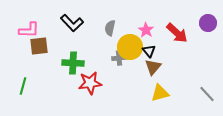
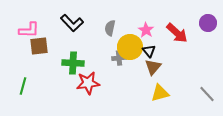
red star: moved 2 px left
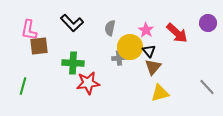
pink L-shape: rotated 100 degrees clockwise
gray line: moved 7 px up
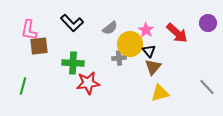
gray semicircle: rotated 140 degrees counterclockwise
yellow circle: moved 3 px up
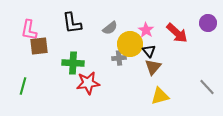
black L-shape: rotated 35 degrees clockwise
yellow triangle: moved 3 px down
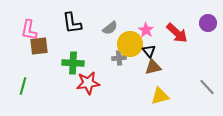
brown triangle: rotated 36 degrees clockwise
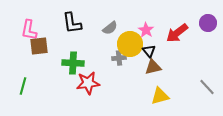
red arrow: rotated 100 degrees clockwise
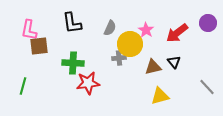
gray semicircle: rotated 28 degrees counterclockwise
black triangle: moved 25 px right, 11 px down
